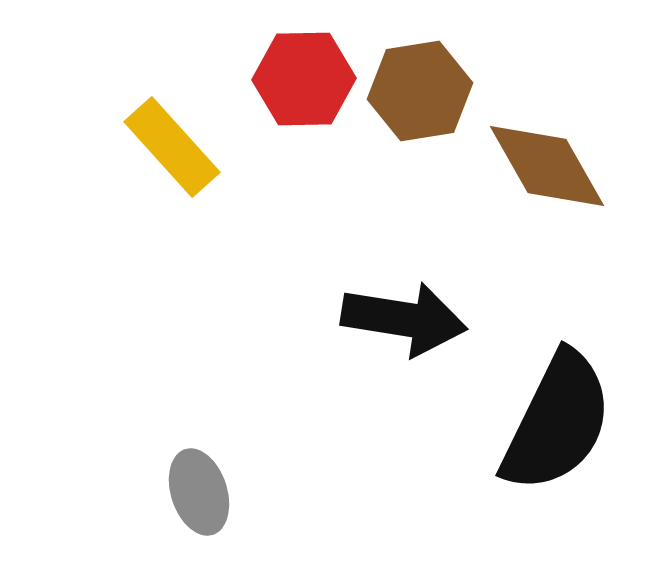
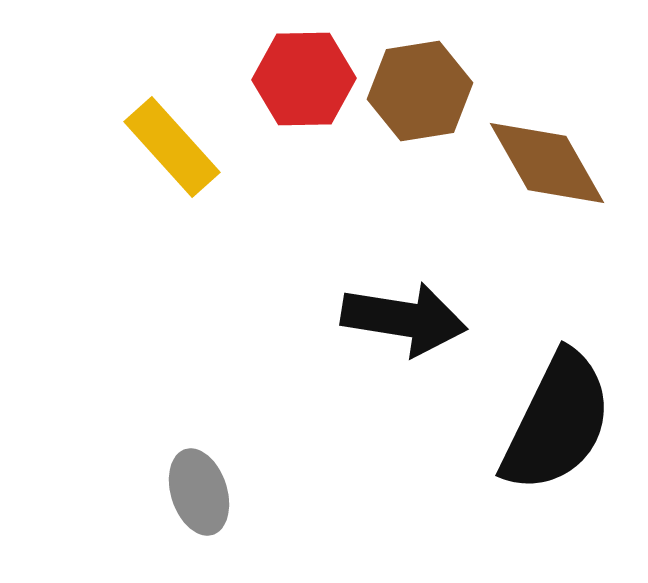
brown diamond: moved 3 px up
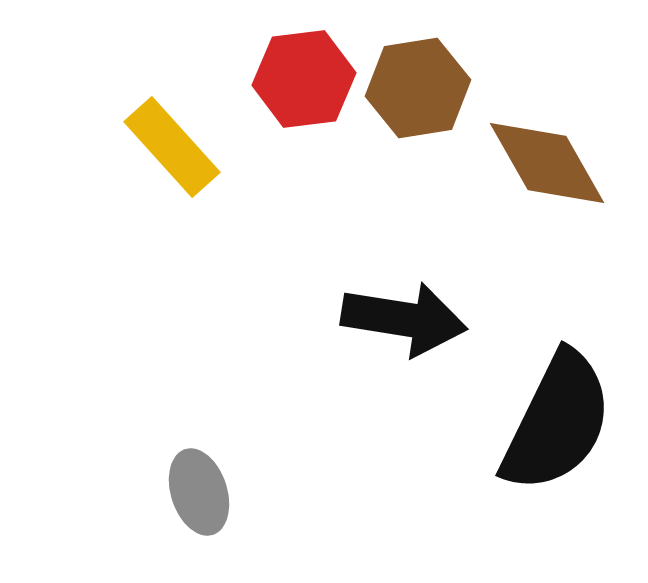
red hexagon: rotated 6 degrees counterclockwise
brown hexagon: moved 2 px left, 3 px up
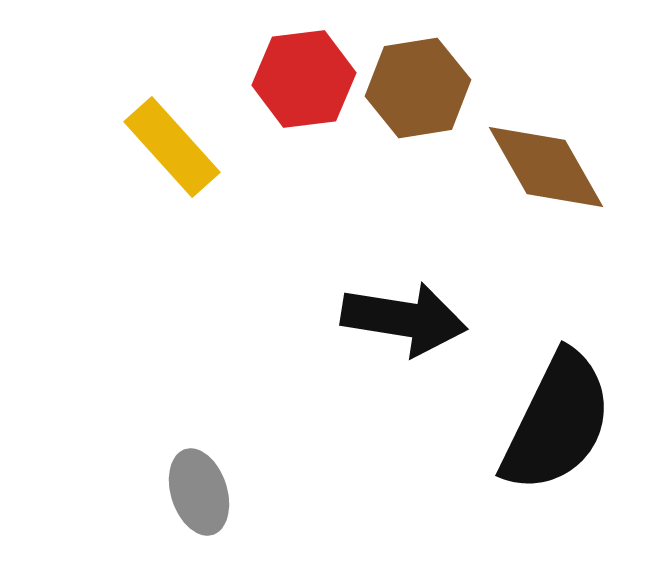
brown diamond: moved 1 px left, 4 px down
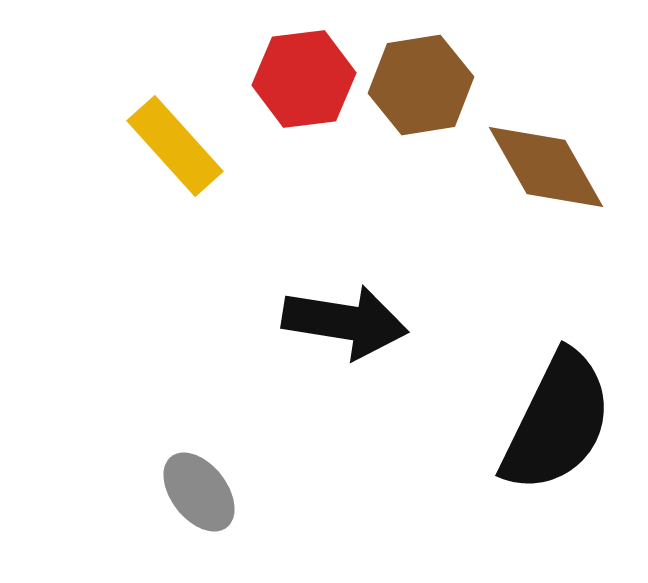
brown hexagon: moved 3 px right, 3 px up
yellow rectangle: moved 3 px right, 1 px up
black arrow: moved 59 px left, 3 px down
gray ellipse: rotated 20 degrees counterclockwise
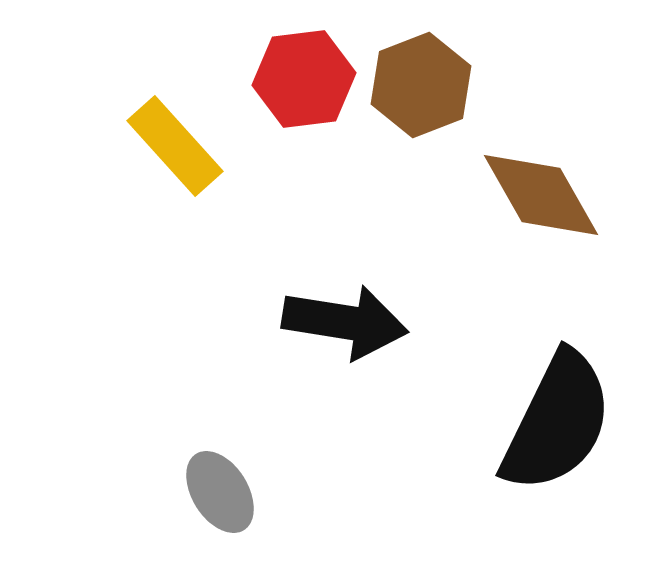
brown hexagon: rotated 12 degrees counterclockwise
brown diamond: moved 5 px left, 28 px down
gray ellipse: moved 21 px right; rotated 6 degrees clockwise
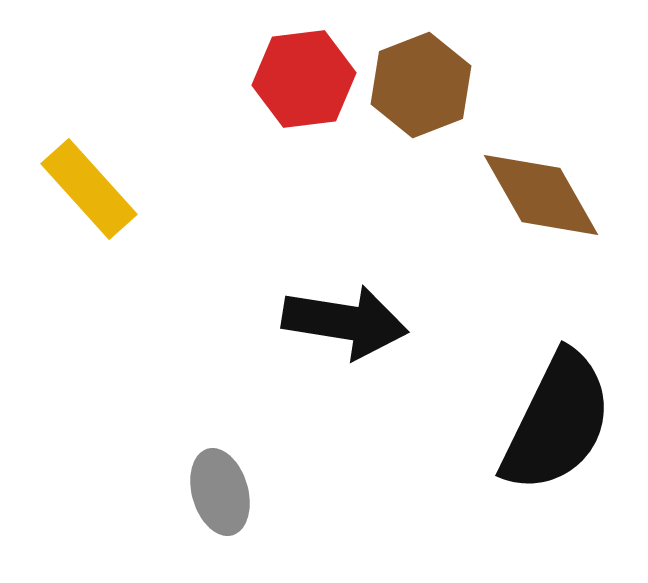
yellow rectangle: moved 86 px left, 43 px down
gray ellipse: rotated 16 degrees clockwise
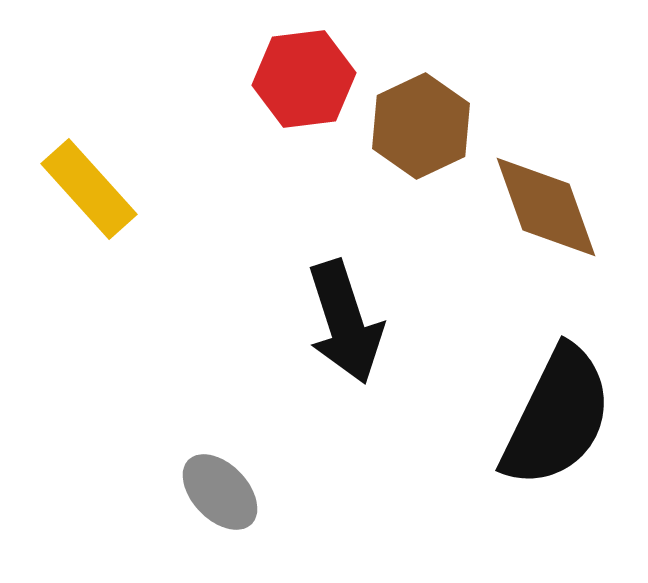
brown hexagon: moved 41 px down; rotated 4 degrees counterclockwise
brown diamond: moved 5 px right, 12 px down; rotated 10 degrees clockwise
black arrow: rotated 63 degrees clockwise
black semicircle: moved 5 px up
gray ellipse: rotated 28 degrees counterclockwise
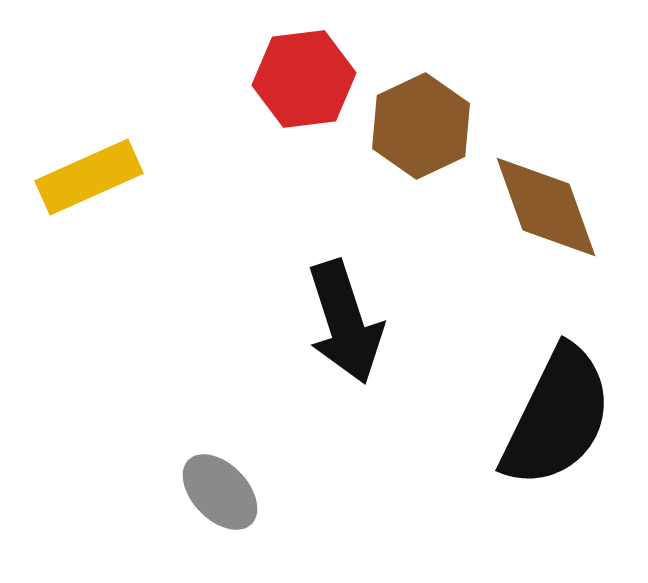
yellow rectangle: moved 12 px up; rotated 72 degrees counterclockwise
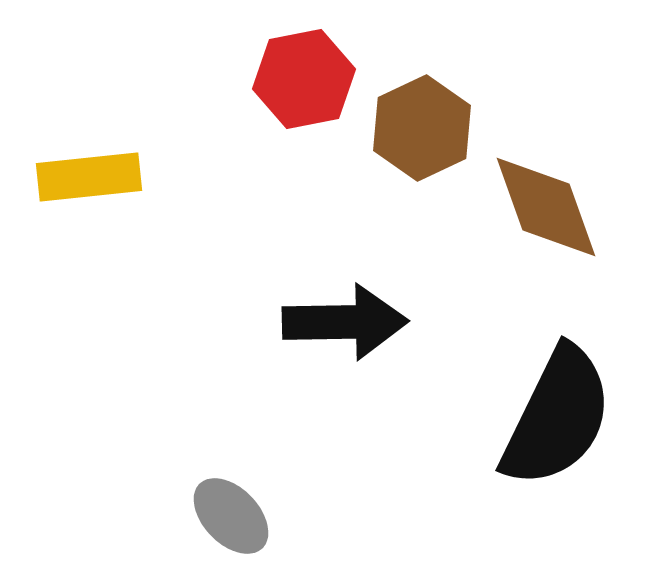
red hexagon: rotated 4 degrees counterclockwise
brown hexagon: moved 1 px right, 2 px down
yellow rectangle: rotated 18 degrees clockwise
black arrow: rotated 73 degrees counterclockwise
gray ellipse: moved 11 px right, 24 px down
